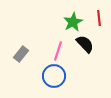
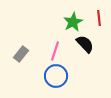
pink line: moved 3 px left
blue circle: moved 2 px right
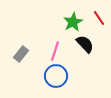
red line: rotated 28 degrees counterclockwise
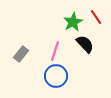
red line: moved 3 px left, 1 px up
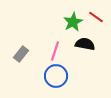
red line: rotated 21 degrees counterclockwise
black semicircle: rotated 36 degrees counterclockwise
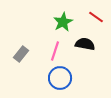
green star: moved 10 px left
blue circle: moved 4 px right, 2 px down
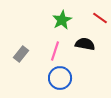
red line: moved 4 px right, 1 px down
green star: moved 1 px left, 2 px up
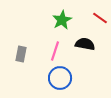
gray rectangle: rotated 28 degrees counterclockwise
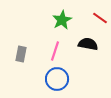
black semicircle: moved 3 px right
blue circle: moved 3 px left, 1 px down
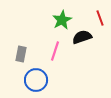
red line: rotated 35 degrees clockwise
black semicircle: moved 6 px left, 7 px up; rotated 30 degrees counterclockwise
blue circle: moved 21 px left, 1 px down
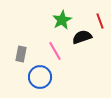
red line: moved 3 px down
pink line: rotated 48 degrees counterclockwise
blue circle: moved 4 px right, 3 px up
